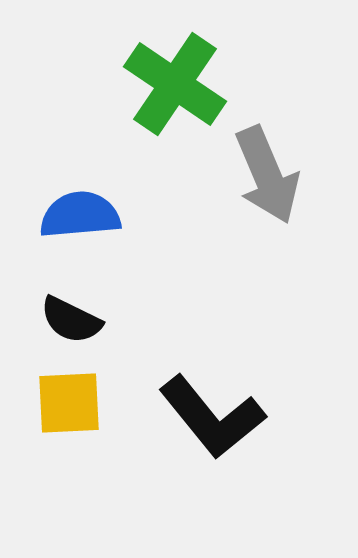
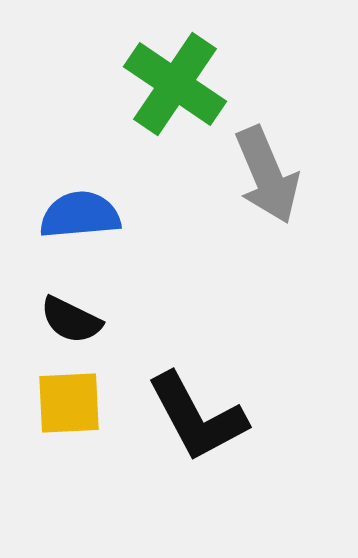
black L-shape: moved 15 px left; rotated 11 degrees clockwise
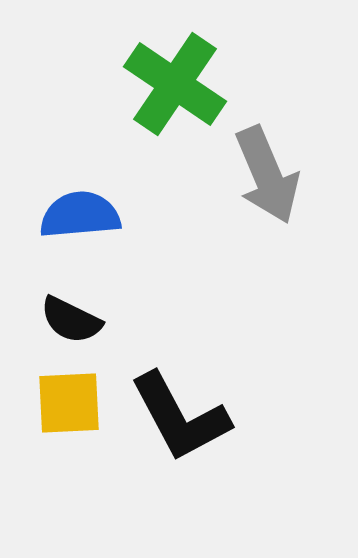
black L-shape: moved 17 px left
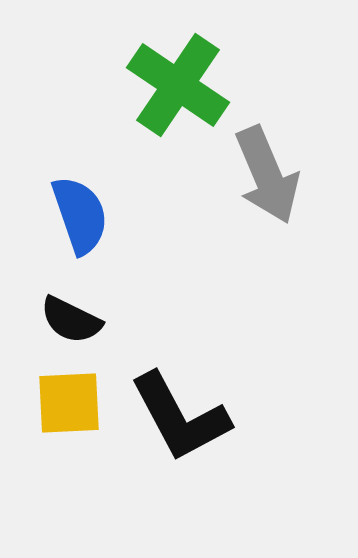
green cross: moved 3 px right, 1 px down
blue semicircle: rotated 76 degrees clockwise
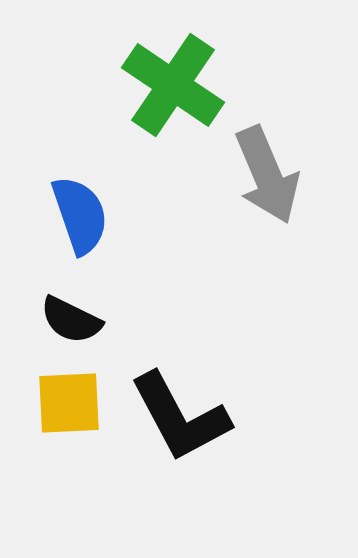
green cross: moved 5 px left
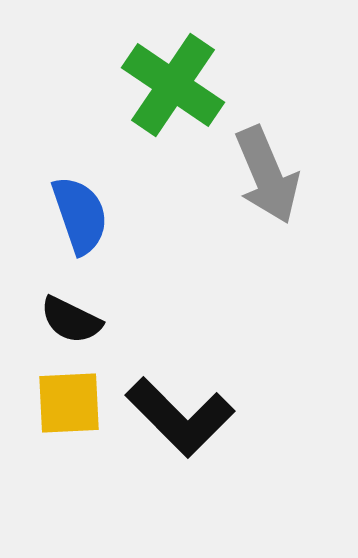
black L-shape: rotated 17 degrees counterclockwise
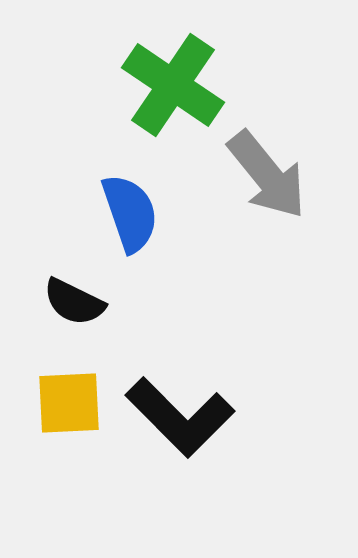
gray arrow: rotated 16 degrees counterclockwise
blue semicircle: moved 50 px right, 2 px up
black semicircle: moved 3 px right, 18 px up
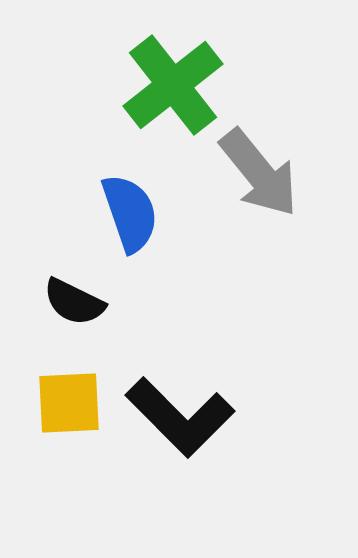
green cross: rotated 18 degrees clockwise
gray arrow: moved 8 px left, 2 px up
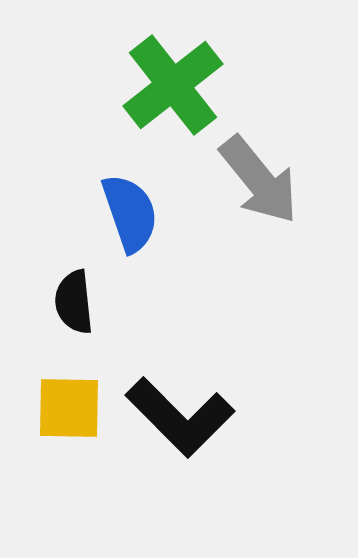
gray arrow: moved 7 px down
black semicircle: rotated 58 degrees clockwise
yellow square: moved 5 px down; rotated 4 degrees clockwise
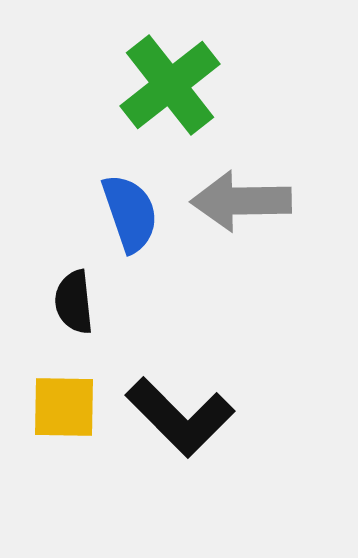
green cross: moved 3 px left
gray arrow: moved 18 px left, 21 px down; rotated 128 degrees clockwise
yellow square: moved 5 px left, 1 px up
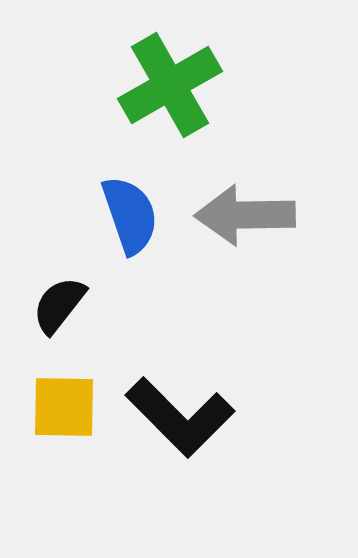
green cross: rotated 8 degrees clockwise
gray arrow: moved 4 px right, 14 px down
blue semicircle: moved 2 px down
black semicircle: moved 15 px left, 3 px down; rotated 44 degrees clockwise
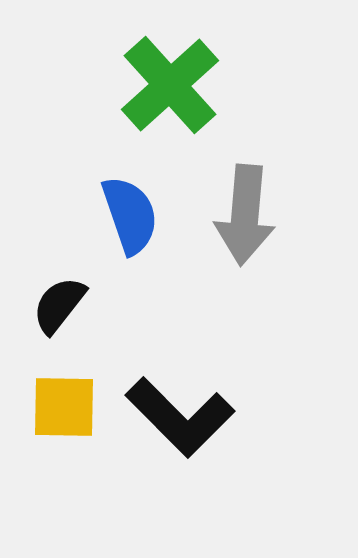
green cross: rotated 12 degrees counterclockwise
gray arrow: rotated 84 degrees counterclockwise
